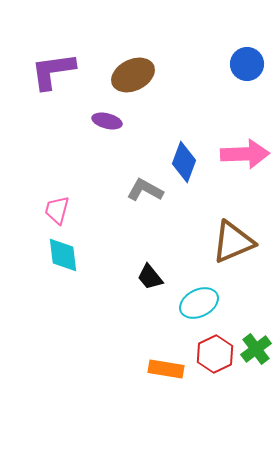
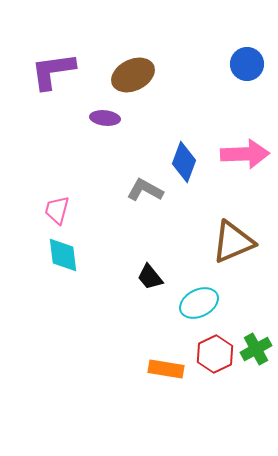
purple ellipse: moved 2 px left, 3 px up; rotated 8 degrees counterclockwise
green cross: rotated 8 degrees clockwise
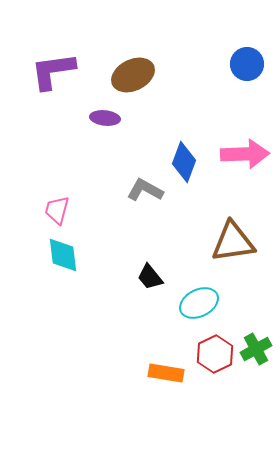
brown triangle: rotated 15 degrees clockwise
orange rectangle: moved 4 px down
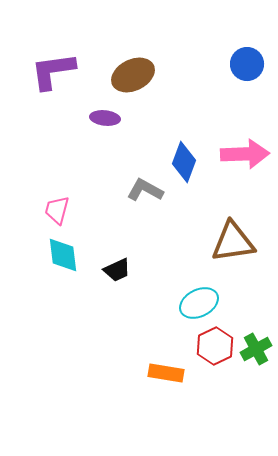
black trapezoid: moved 33 px left, 7 px up; rotated 76 degrees counterclockwise
red hexagon: moved 8 px up
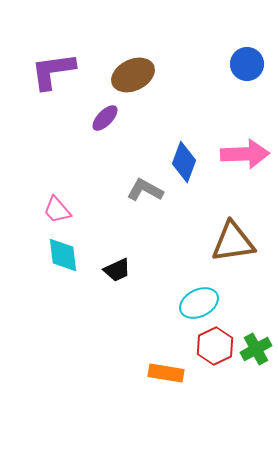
purple ellipse: rotated 52 degrees counterclockwise
pink trapezoid: rotated 56 degrees counterclockwise
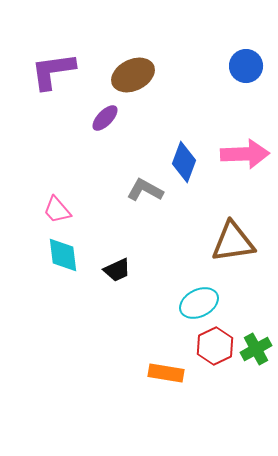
blue circle: moved 1 px left, 2 px down
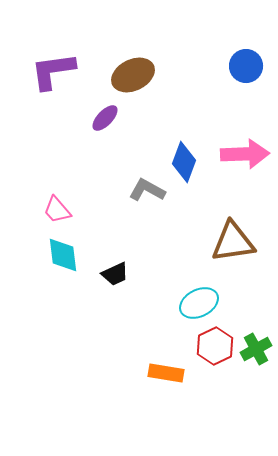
gray L-shape: moved 2 px right
black trapezoid: moved 2 px left, 4 px down
